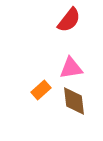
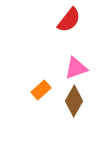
pink triangle: moved 5 px right; rotated 10 degrees counterclockwise
brown diamond: rotated 36 degrees clockwise
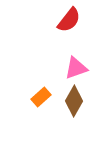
orange rectangle: moved 7 px down
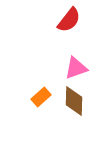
brown diamond: rotated 28 degrees counterclockwise
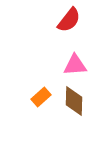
pink triangle: moved 1 px left, 3 px up; rotated 15 degrees clockwise
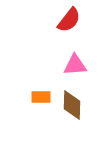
orange rectangle: rotated 42 degrees clockwise
brown diamond: moved 2 px left, 4 px down
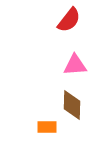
orange rectangle: moved 6 px right, 30 px down
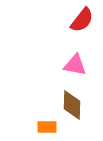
red semicircle: moved 13 px right
pink triangle: rotated 15 degrees clockwise
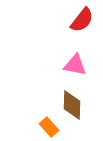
orange rectangle: moved 2 px right; rotated 48 degrees clockwise
